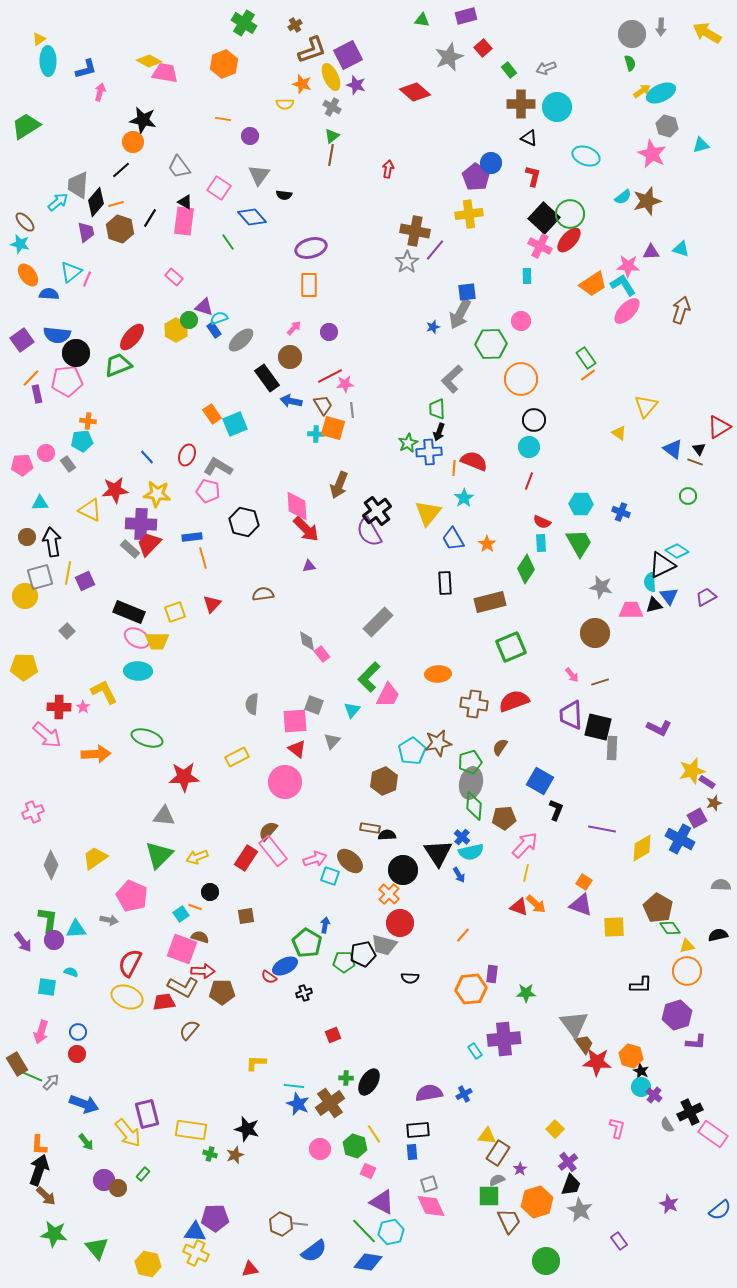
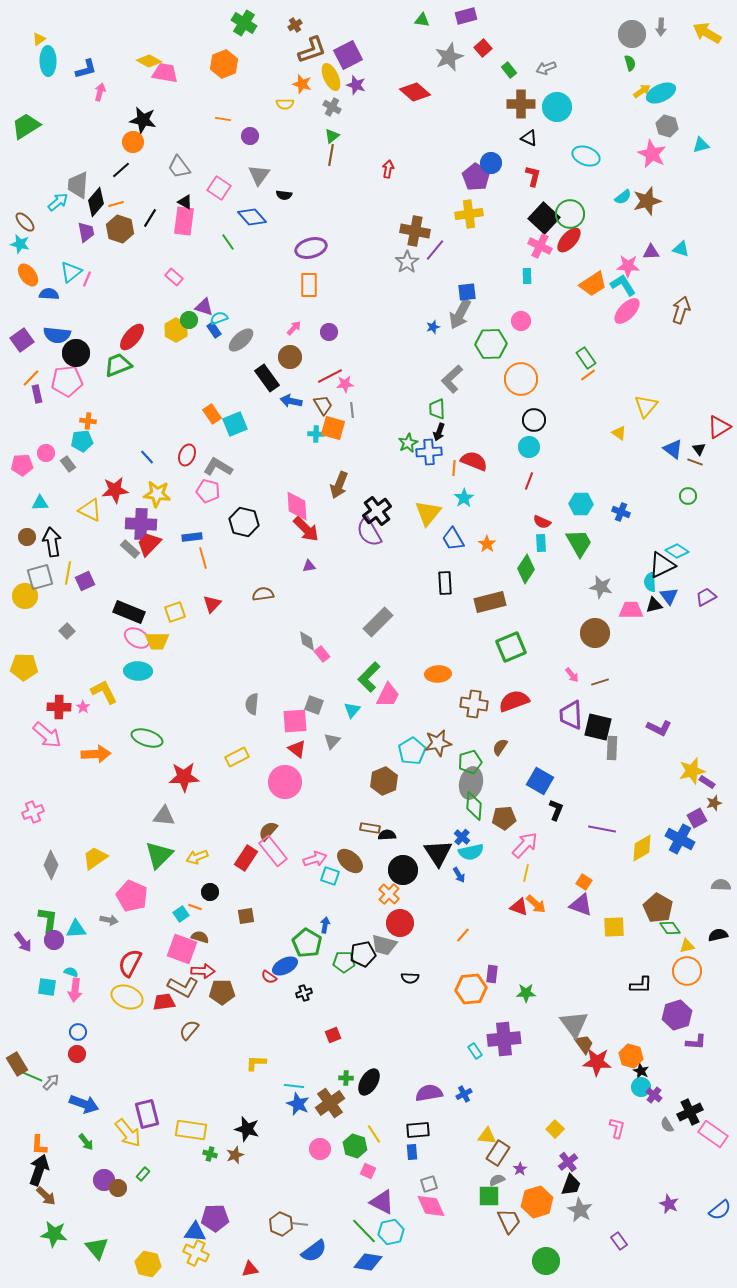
pink arrow at (41, 1032): moved 34 px right, 42 px up; rotated 10 degrees counterclockwise
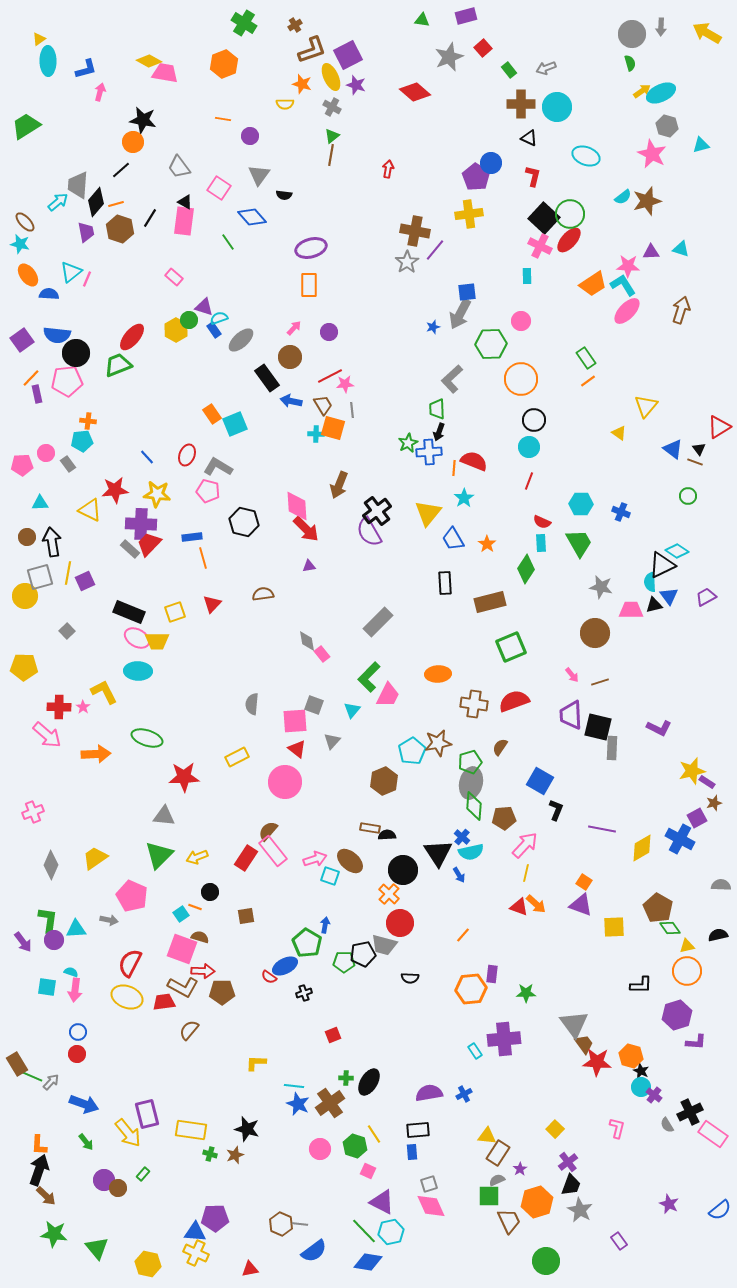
orange line at (588, 375): moved 6 px down
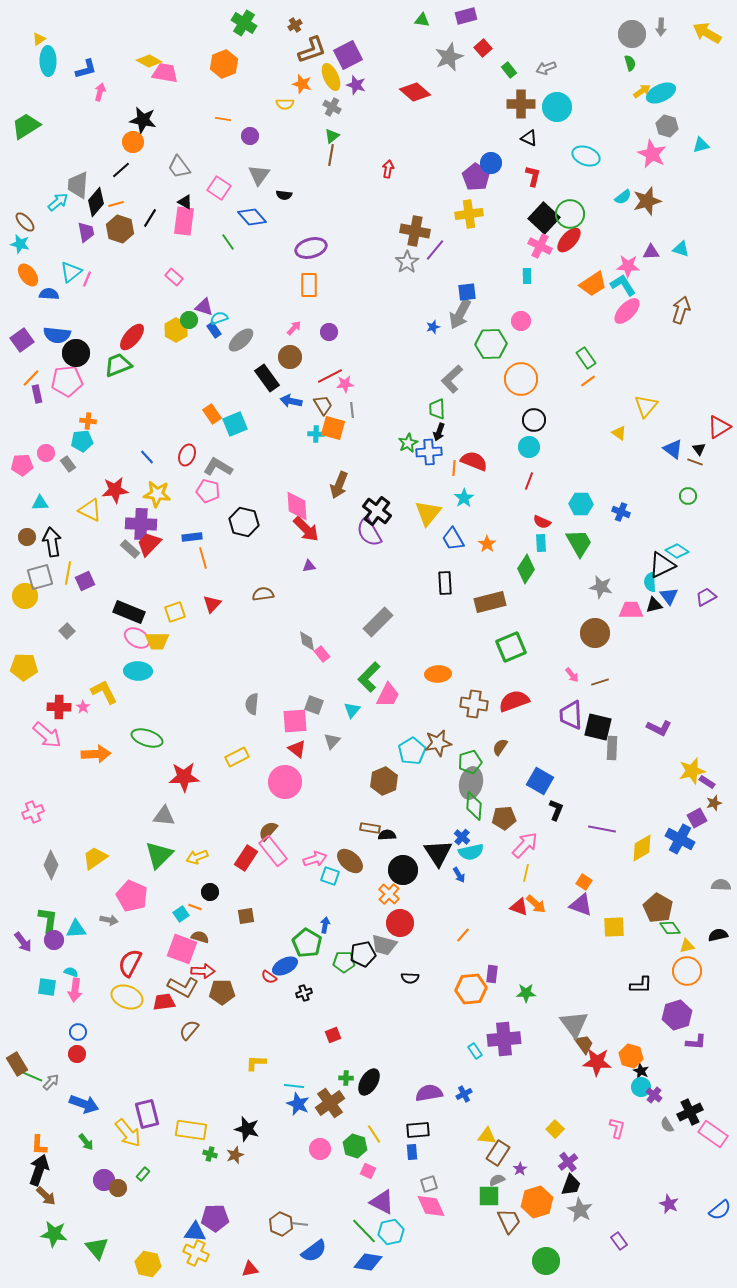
black cross at (377, 511): rotated 16 degrees counterclockwise
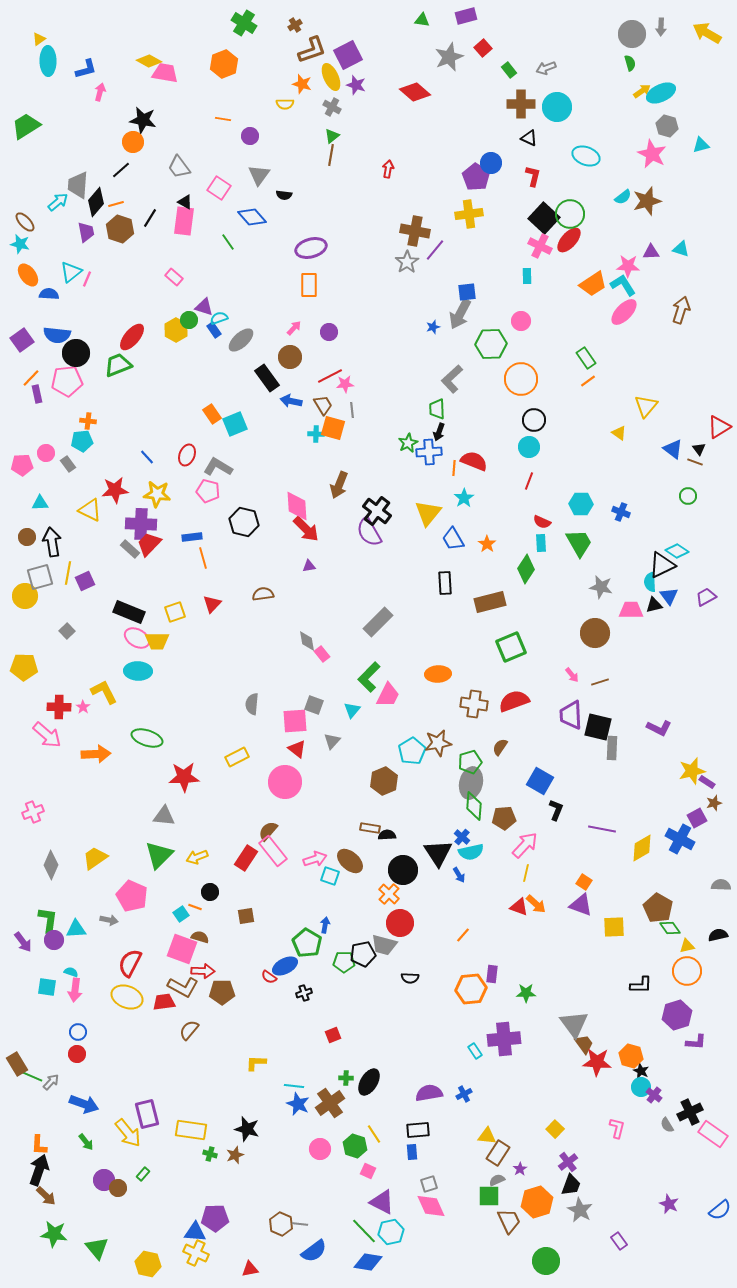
pink ellipse at (627, 311): moved 3 px left, 1 px down
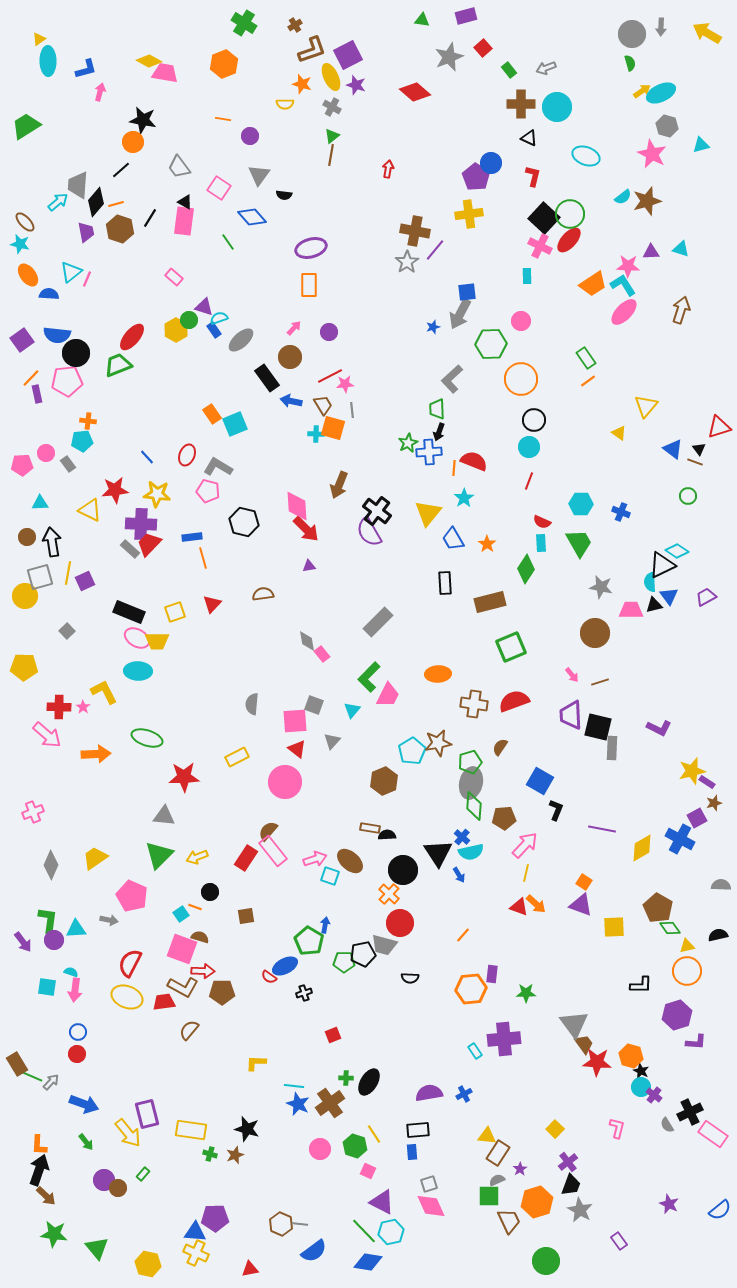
red triangle at (719, 427): rotated 15 degrees clockwise
green pentagon at (307, 943): moved 2 px right, 2 px up
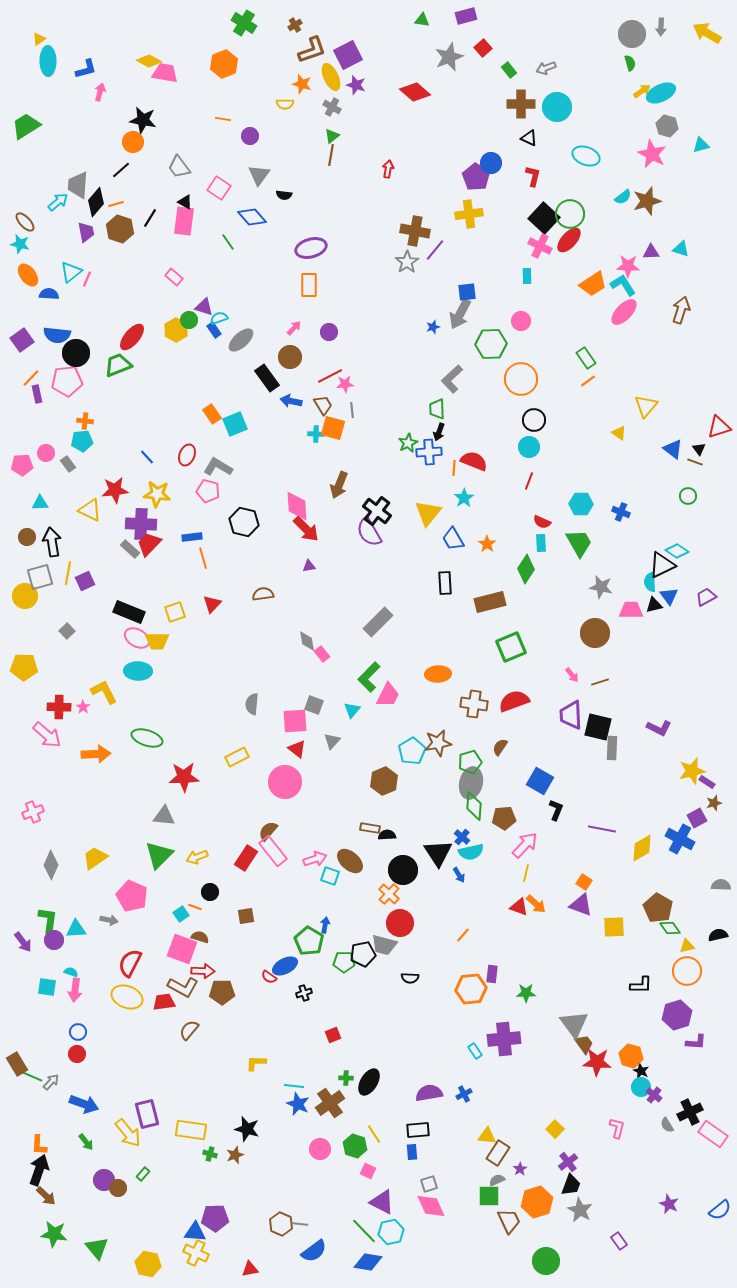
orange cross at (88, 421): moved 3 px left
